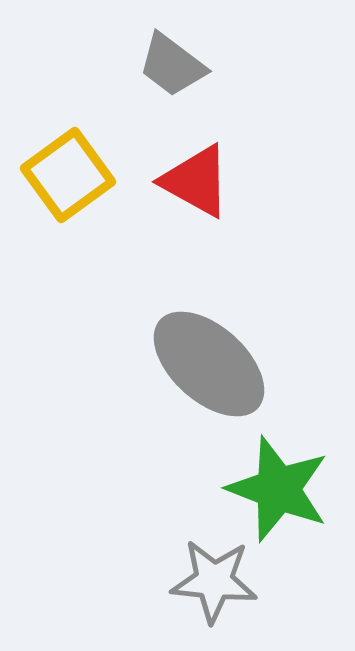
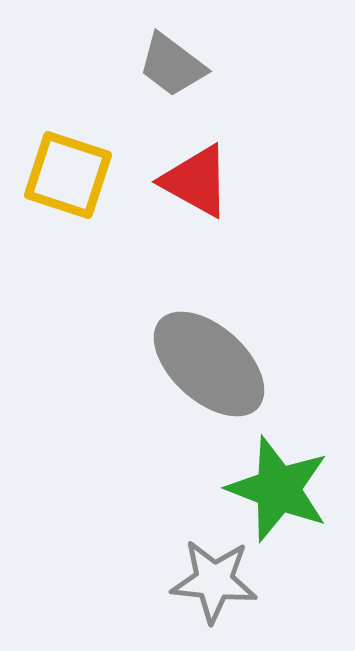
yellow square: rotated 36 degrees counterclockwise
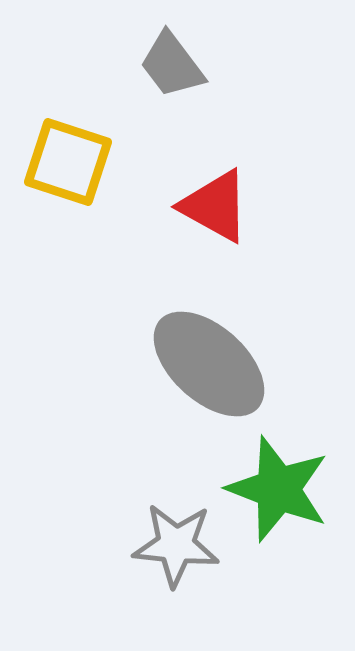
gray trapezoid: rotated 16 degrees clockwise
yellow square: moved 13 px up
red triangle: moved 19 px right, 25 px down
gray star: moved 38 px left, 36 px up
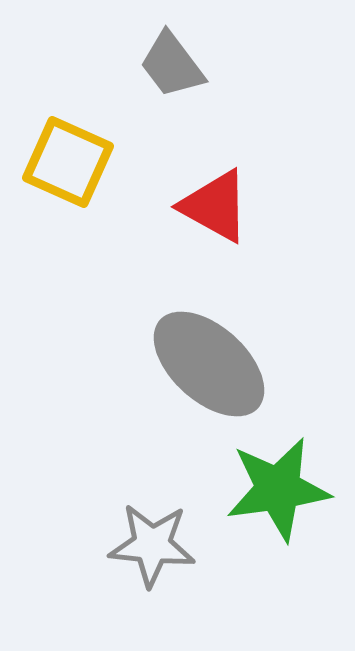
yellow square: rotated 6 degrees clockwise
green star: rotated 29 degrees counterclockwise
gray star: moved 24 px left
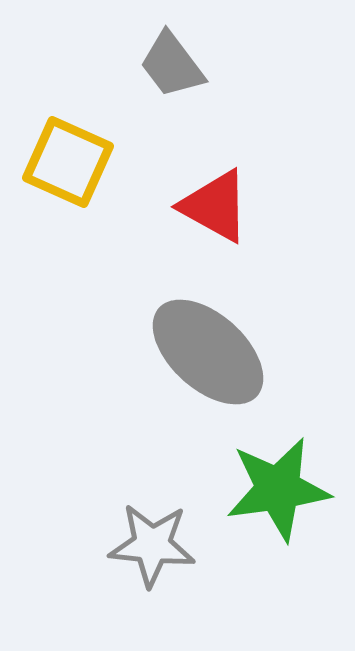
gray ellipse: moved 1 px left, 12 px up
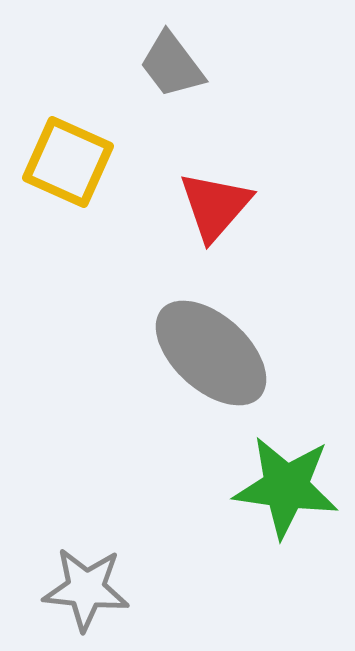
red triangle: rotated 42 degrees clockwise
gray ellipse: moved 3 px right, 1 px down
green star: moved 8 px right, 2 px up; rotated 16 degrees clockwise
gray star: moved 66 px left, 44 px down
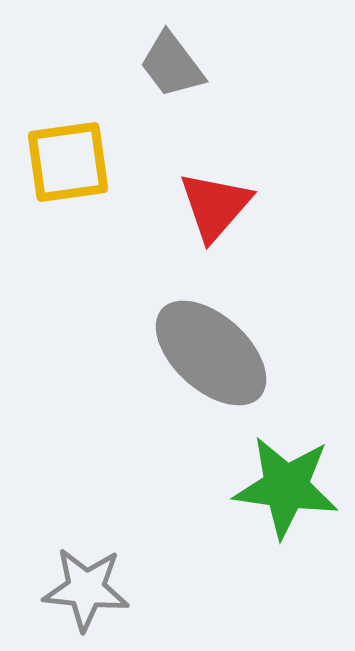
yellow square: rotated 32 degrees counterclockwise
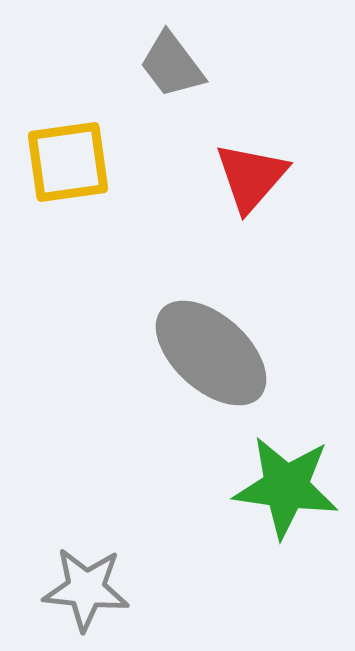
red triangle: moved 36 px right, 29 px up
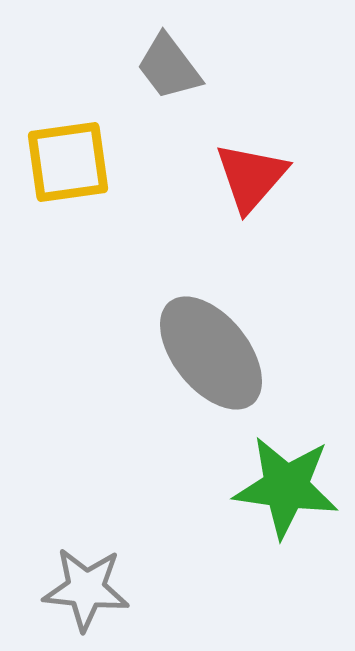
gray trapezoid: moved 3 px left, 2 px down
gray ellipse: rotated 9 degrees clockwise
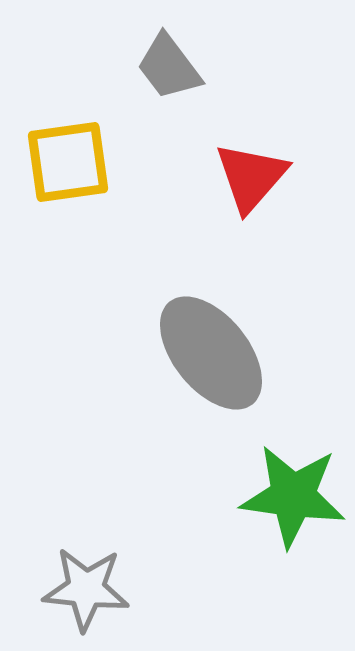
green star: moved 7 px right, 9 px down
